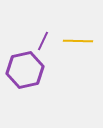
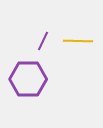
purple hexagon: moved 3 px right, 9 px down; rotated 12 degrees clockwise
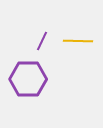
purple line: moved 1 px left
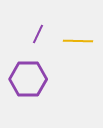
purple line: moved 4 px left, 7 px up
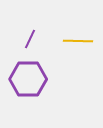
purple line: moved 8 px left, 5 px down
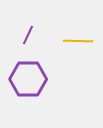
purple line: moved 2 px left, 4 px up
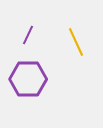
yellow line: moved 2 px left, 1 px down; rotated 64 degrees clockwise
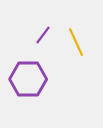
purple line: moved 15 px right; rotated 12 degrees clockwise
